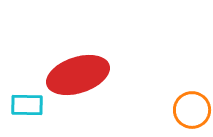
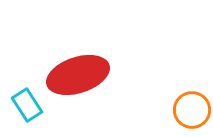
cyan rectangle: rotated 56 degrees clockwise
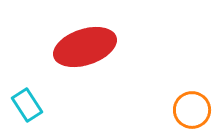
red ellipse: moved 7 px right, 28 px up
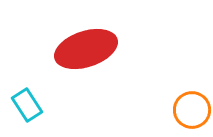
red ellipse: moved 1 px right, 2 px down
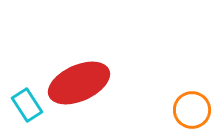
red ellipse: moved 7 px left, 34 px down; rotated 6 degrees counterclockwise
